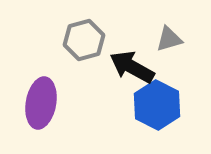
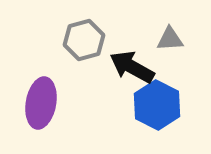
gray triangle: moved 1 px right; rotated 12 degrees clockwise
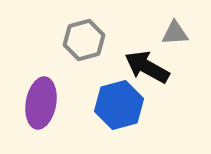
gray triangle: moved 5 px right, 6 px up
black arrow: moved 15 px right
blue hexagon: moved 38 px left; rotated 18 degrees clockwise
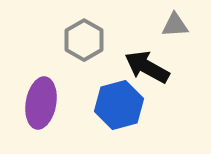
gray triangle: moved 8 px up
gray hexagon: rotated 15 degrees counterclockwise
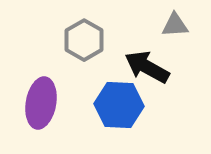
blue hexagon: rotated 18 degrees clockwise
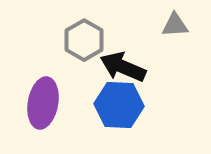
black arrow: moved 24 px left; rotated 6 degrees counterclockwise
purple ellipse: moved 2 px right
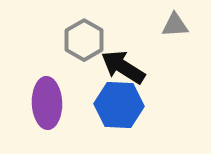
black arrow: rotated 9 degrees clockwise
purple ellipse: moved 4 px right; rotated 12 degrees counterclockwise
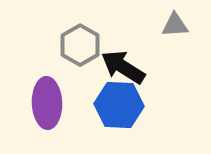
gray hexagon: moved 4 px left, 5 px down
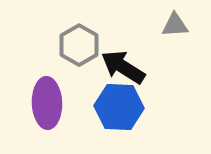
gray hexagon: moved 1 px left
blue hexagon: moved 2 px down
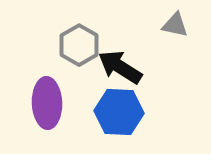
gray triangle: rotated 16 degrees clockwise
black arrow: moved 3 px left
blue hexagon: moved 5 px down
